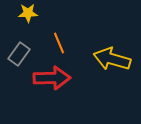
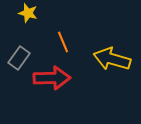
yellow star: rotated 18 degrees clockwise
orange line: moved 4 px right, 1 px up
gray rectangle: moved 4 px down
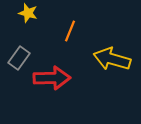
orange line: moved 7 px right, 11 px up; rotated 45 degrees clockwise
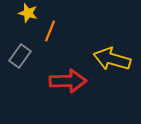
orange line: moved 20 px left
gray rectangle: moved 1 px right, 2 px up
red arrow: moved 16 px right, 3 px down
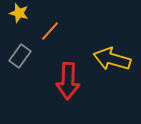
yellow star: moved 9 px left
orange line: rotated 20 degrees clockwise
red arrow: rotated 93 degrees clockwise
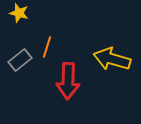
orange line: moved 3 px left, 16 px down; rotated 25 degrees counterclockwise
gray rectangle: moved 4 px down; rotated 15 degrees clockwise
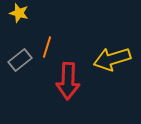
yellow arrow: rotated 33 degrees counterclockwise
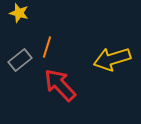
red arrow: moved 8 px left, 4 px down; rotated 135 degrees clockwise
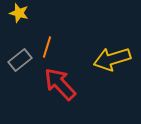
red arrow: moved 1 px up
